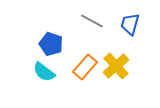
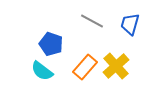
cyan semicircle: moved 2 px left, 1 px up
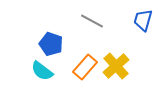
blue trapezoid: moved 13 px right, 4 px up
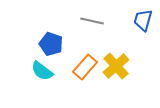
gray line: rotated 15 degrees counterclockwise
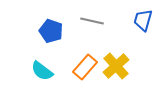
blue pentagon: moved 13 px up
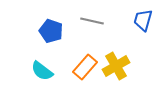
yellow cross: rotated 12 degrees clockwise
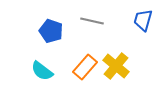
yellow cross: rotated 20 degrees counterclockwise
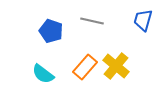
cyan semicircle: moved 1 px right, 3 px down
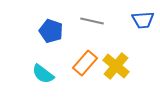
blue trapezoid: rotated 110 degrees counterclockwise
orange rectangle: moved 4 px up
